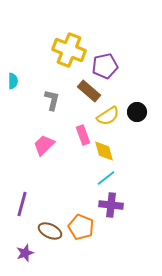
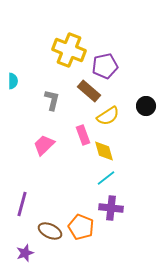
black circle: moved 9 px right, 6 px up
purple cross: moved 3 px down
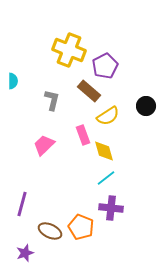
purple pentagon: rotated 15 degrees counterclockwise
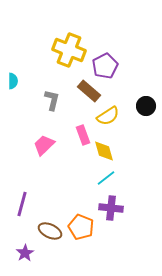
purple star: rotated 12 degrees counterclockwise
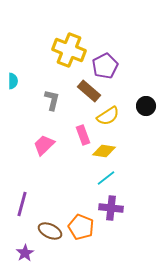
yellow diamond: rotated 65 degrees counterclockwise
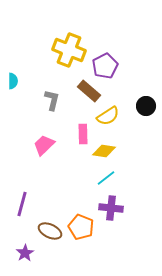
pink rectangle: moved 1 px up; rotated 18 degrees clockwise
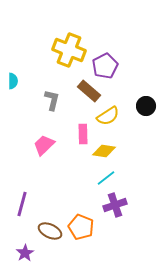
purple cross: moved 4 px right, 3 px up; rotated 25 degrees counterclockwise
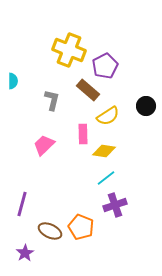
brown rectangle: moved 1 px left, 1 px up
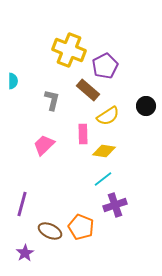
cyan line: moved 3 px left, 1 px down
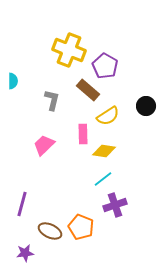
purple pentagon: rotated 15 degrees counterclockwise
purple star: rotated 24 degrees clockwise
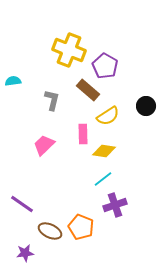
cyan semicircle: rotated 98 degrees counterclockwise
purple line: rotated 70 degrees counterclockwise
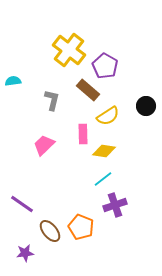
yellow cross: rotated 16 degrees clockwise
brown ellipse: rotated 25 degrees clockwise
